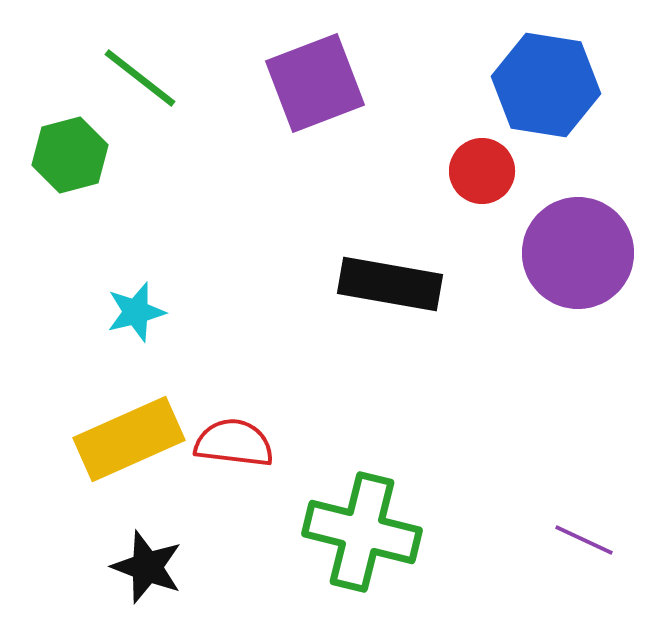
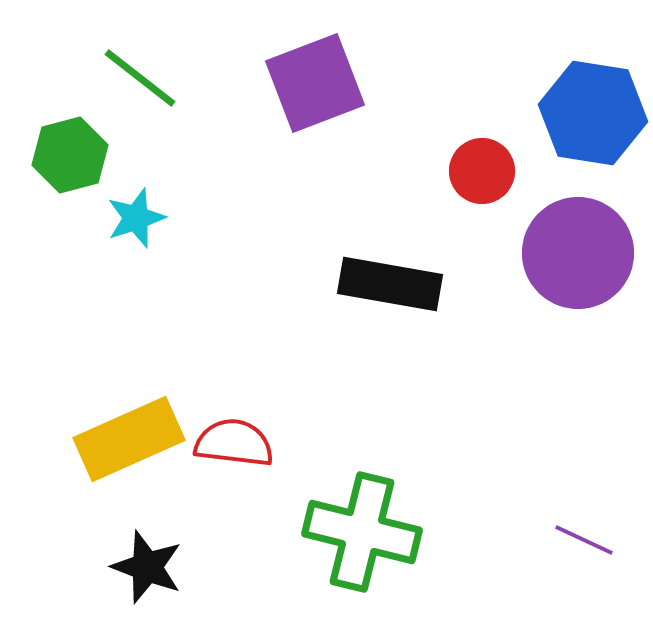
blue hexagon: moved 47 px right, 28 px down
cyan star: moved 94 px up; rotated 4 degrees counterclockwise
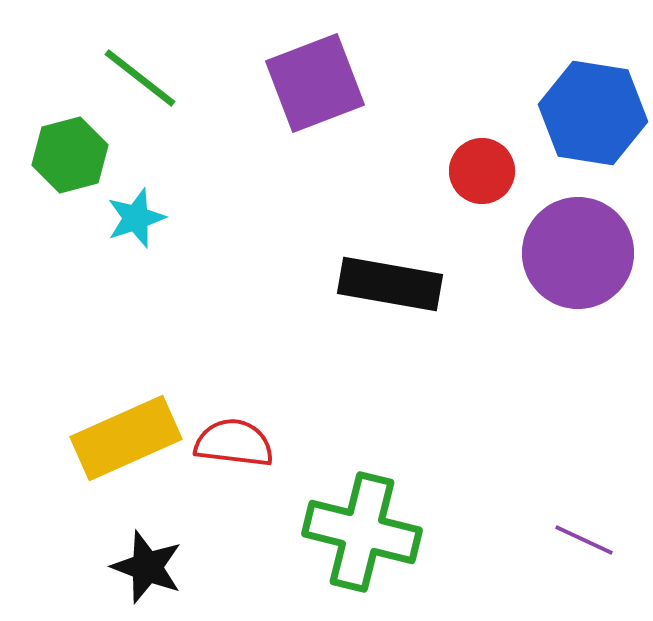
yellow rectangle: moved 3 px left, 1 px up
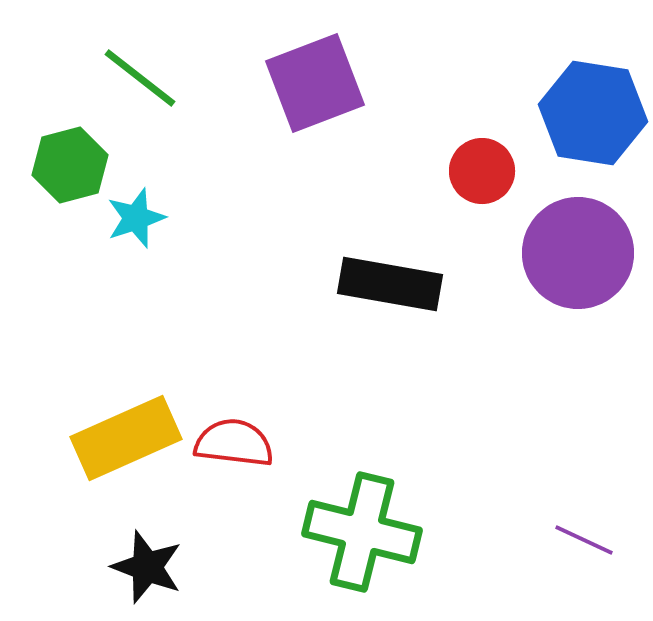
green hexagon: moved 10 px down
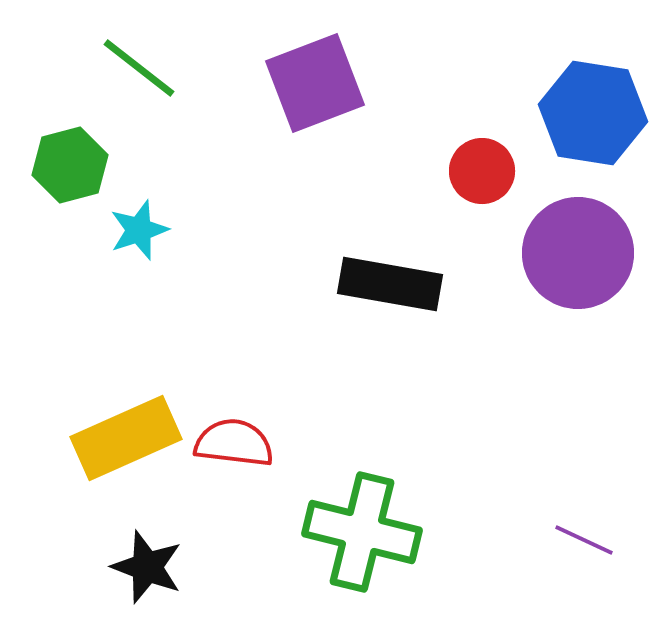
green line: moved 1 px left, 10 px up
cyan star: moved 3 px right, 12 px down
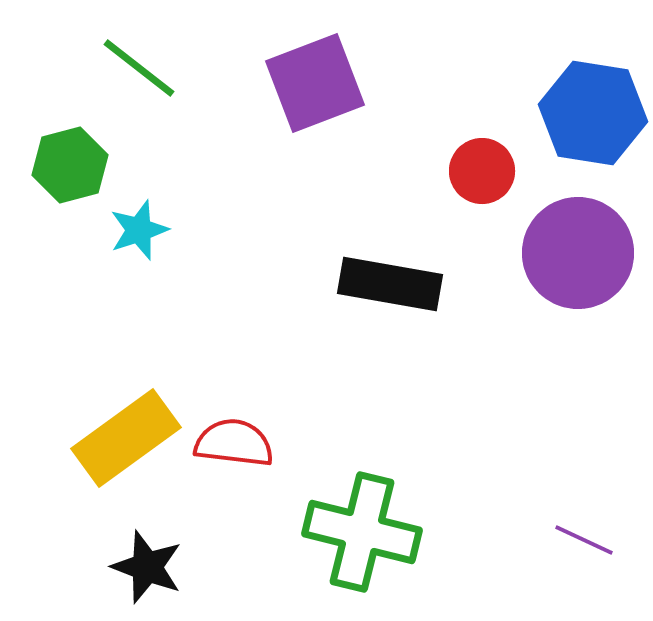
yellow rectangle: rotated 12 degrees counterclockwise
